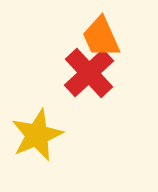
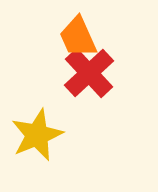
orange trapezoid: moved 23 px left
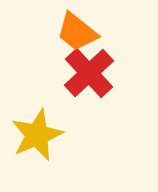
orange trapezoid: moved 1 px left, 5 px up; rotated 27 degrees counterclockwise
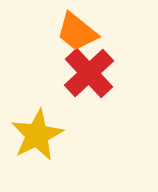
yellow star: rotated 4 degrees counterclockwise
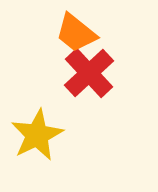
orange trapezoid: moved 1 px left, 1 px down
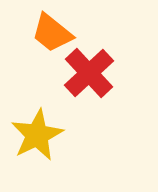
orange trapezoid: moved 24 px left
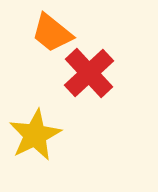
yellow star: moved 2 px left
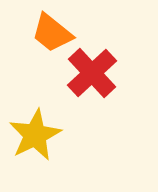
red cross: moved 3 px right
